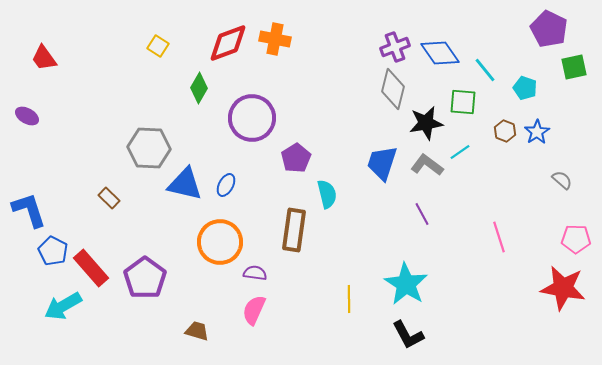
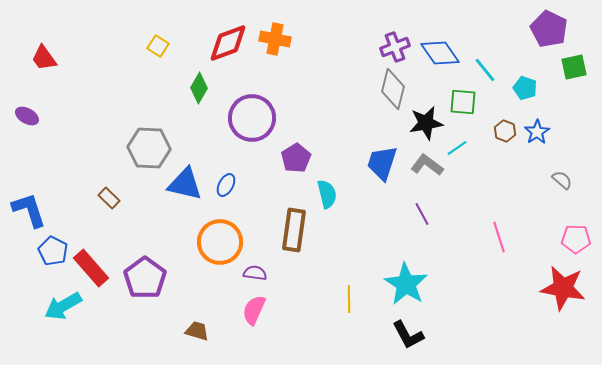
cyan line at (460, 152): moved 3 px left, 4 px up
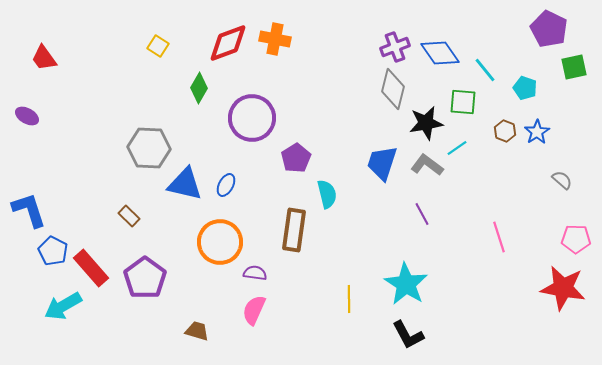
brown rectangle at (109, 198): moved 20 px right, 18 px down
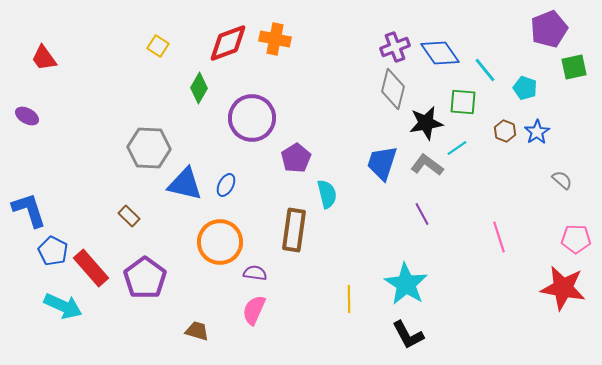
purple pentagon at (549, 29): rotated 24 degrees clockwise
cyan arrow at (63, 306): rotated 126 degrees counterclockwise
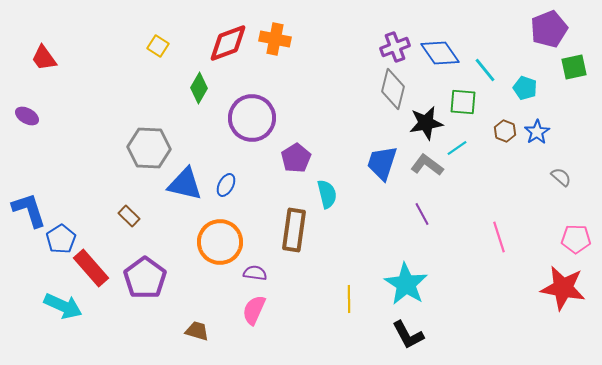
gray semicircle at (562, 180): moved 1 px left, 3 px up
blue pentagon at (53, 251): moved 8 px right, 12 px up; rotated 12 degrees clockwise
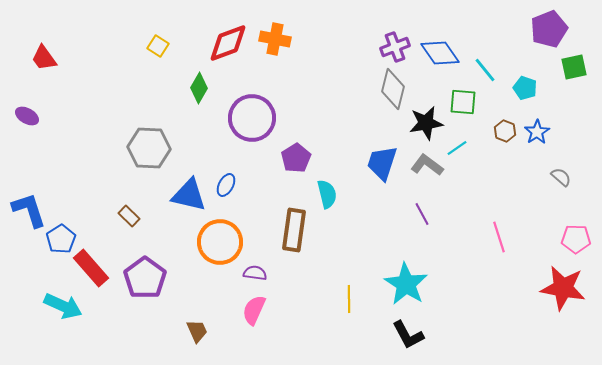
blue triangle at (185, 184): moved 4 px right, 11 px down
brown trapezoid at (197, 331): rotated 50 degrees clockwise
